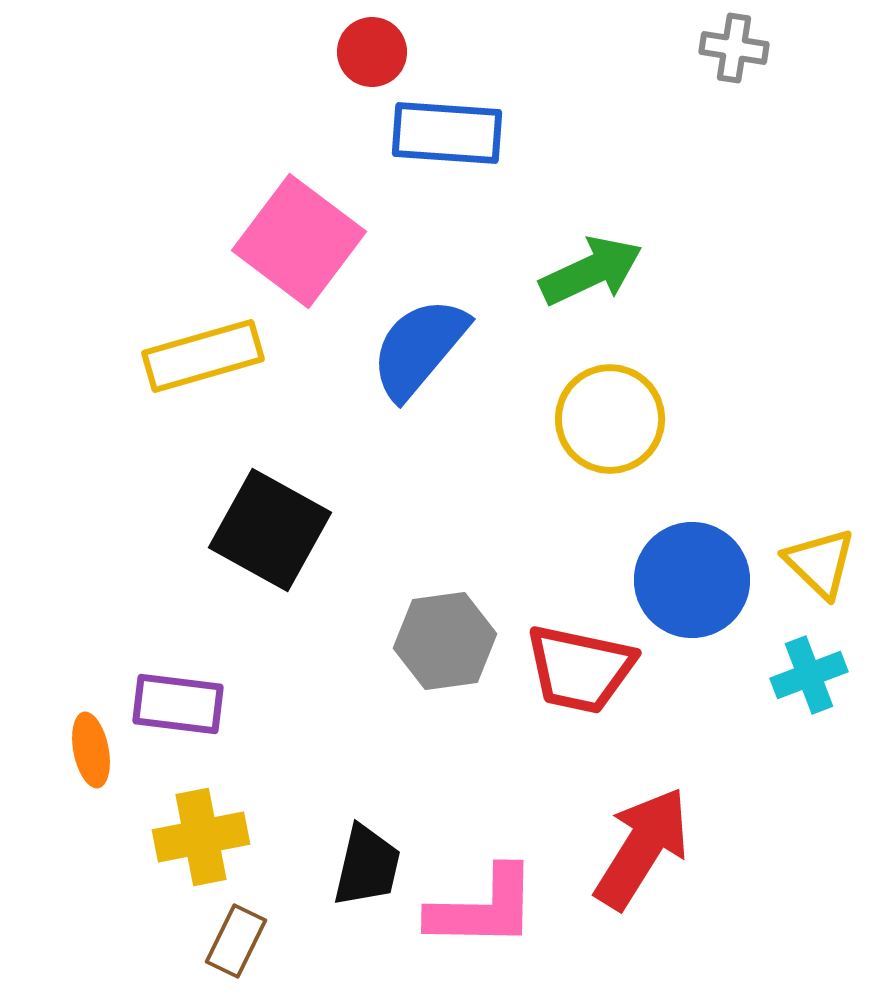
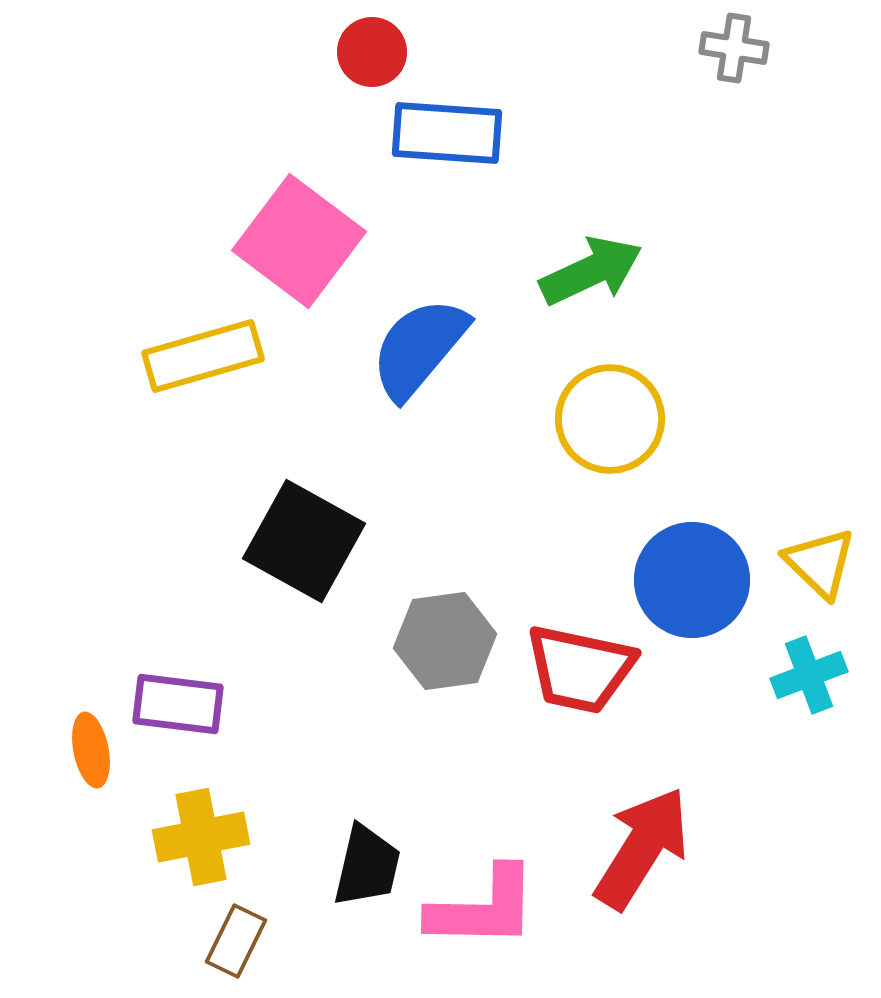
black square: moved 34 px right, 11 px down
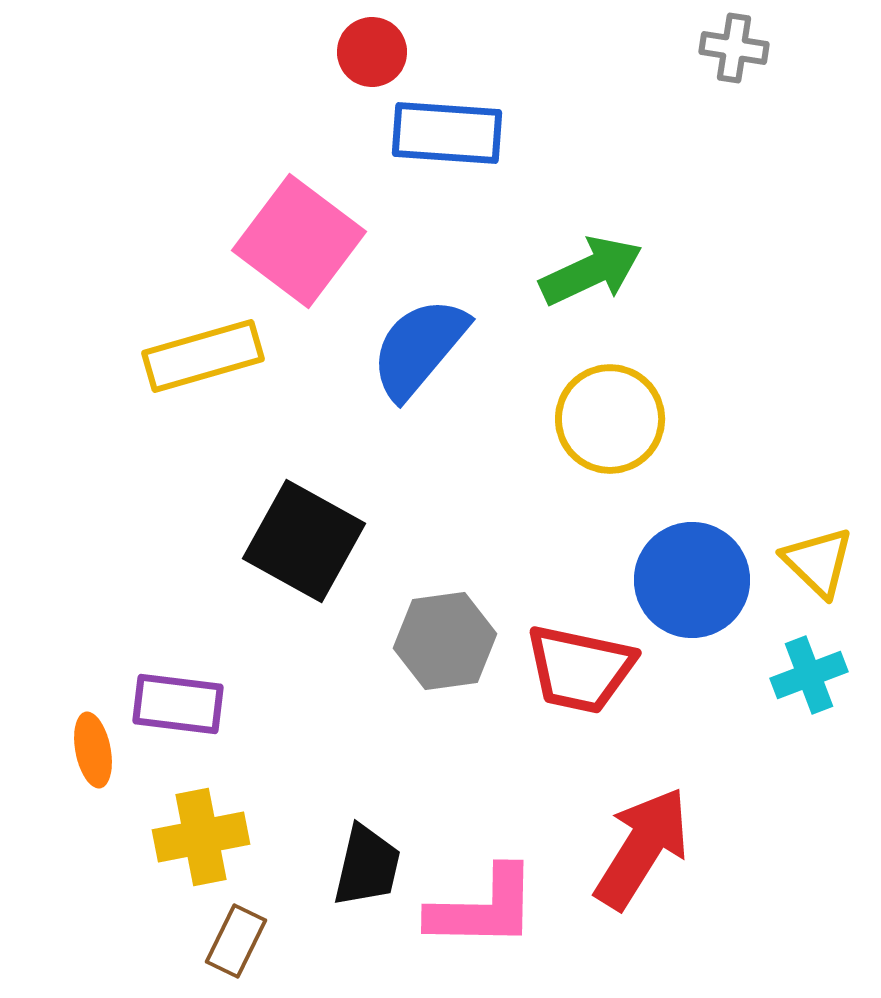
yellow triangle: moved 2 px left, 1 px up
orange ellipse: moved 2 px right
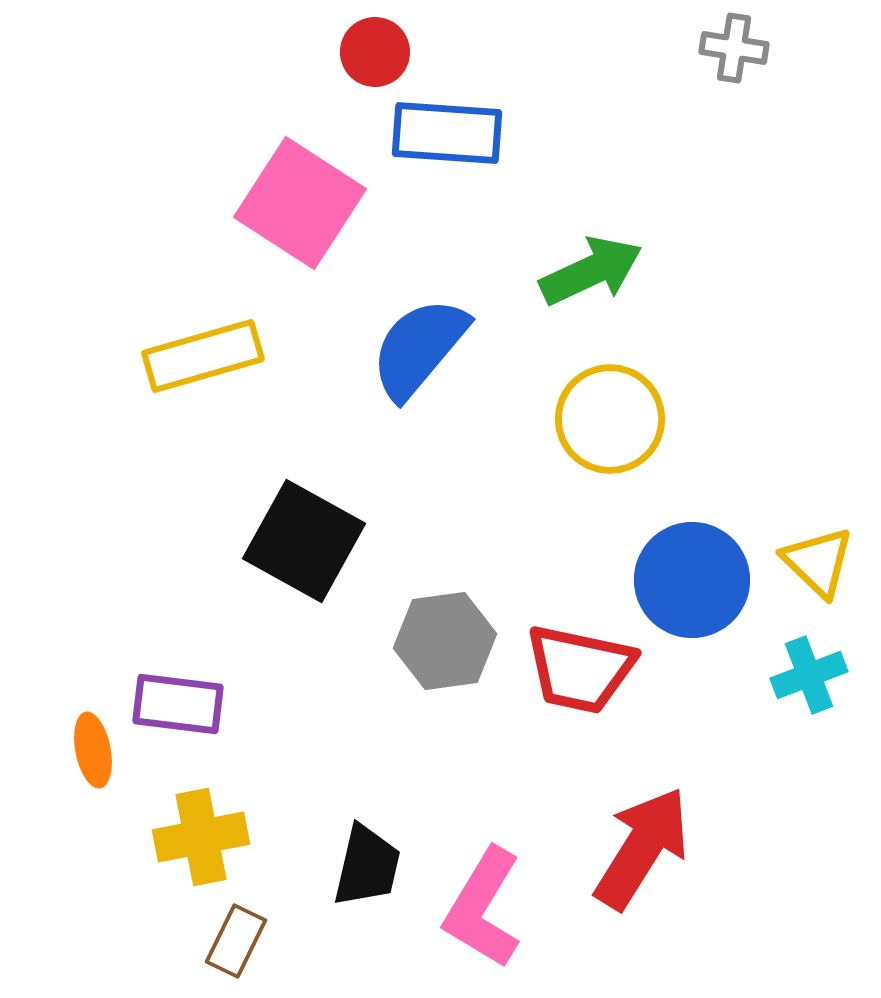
red circle: moved 3 px right
pink square: moved 1 px right, 38 px up; rotated 4 degrees counterclockwise
pink L-shape: rotated 120 degrees clockwise
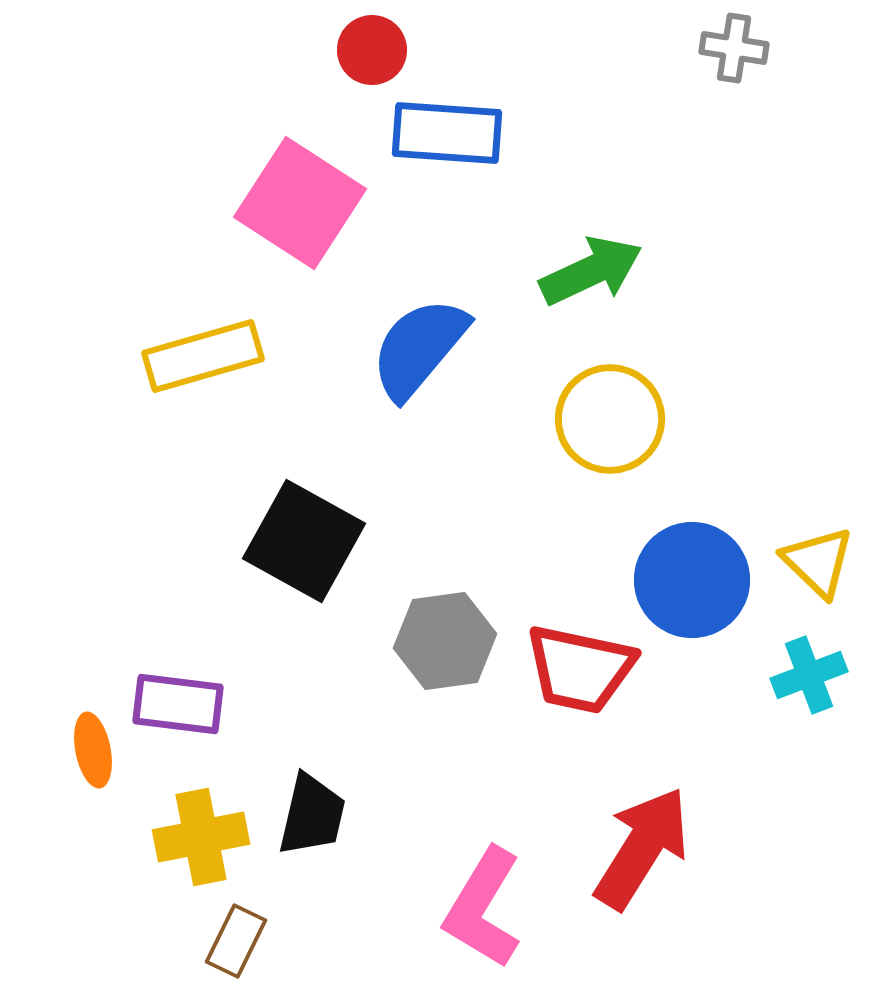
red circle: moved 3 px left, 2 px up
black trapezoid: moved 55 px left, 51 px up
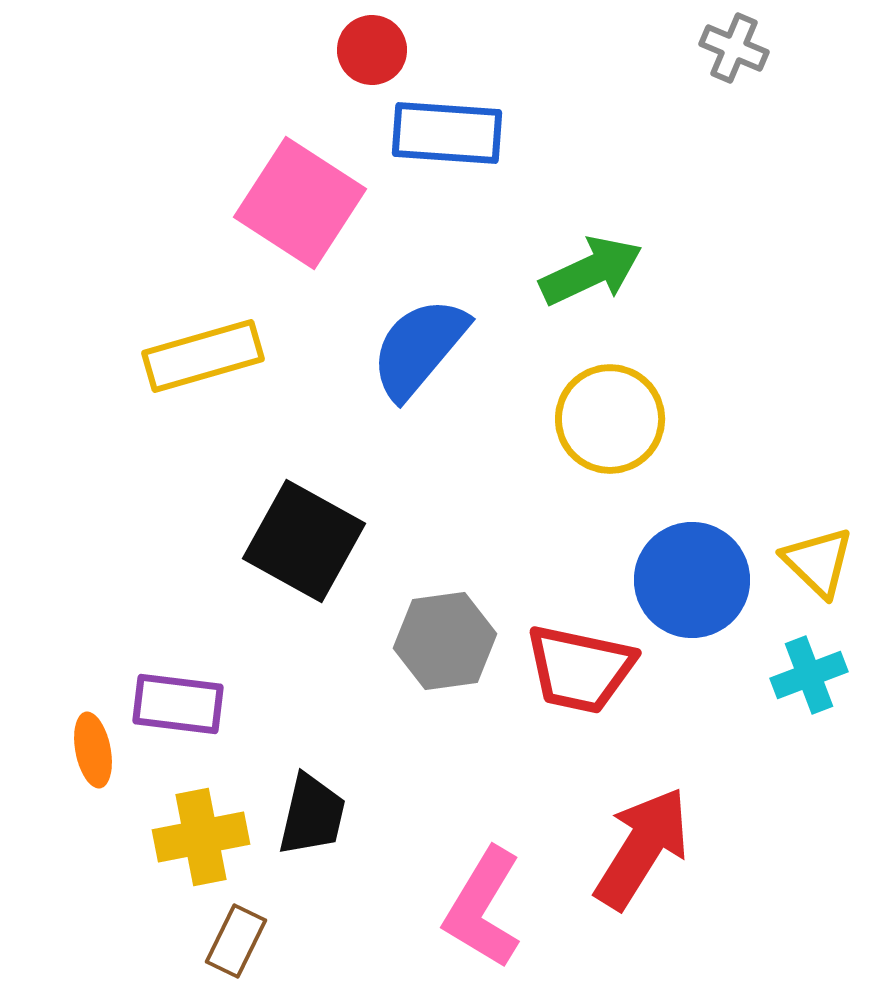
gray cross: rotated 14 degrees clockwise
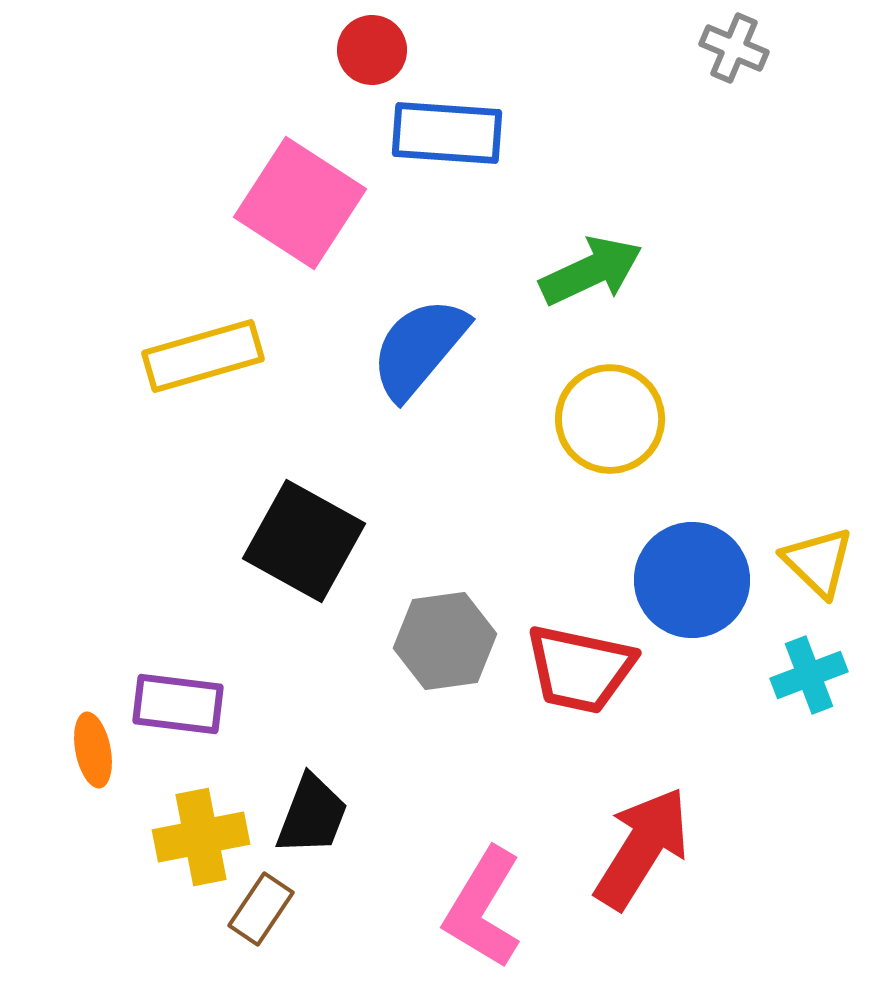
black trapezoid: rotated 8 degrees clockwise
brown rectangle: moved 25 px right, 32 px up; rotated 8 degrees clockwise
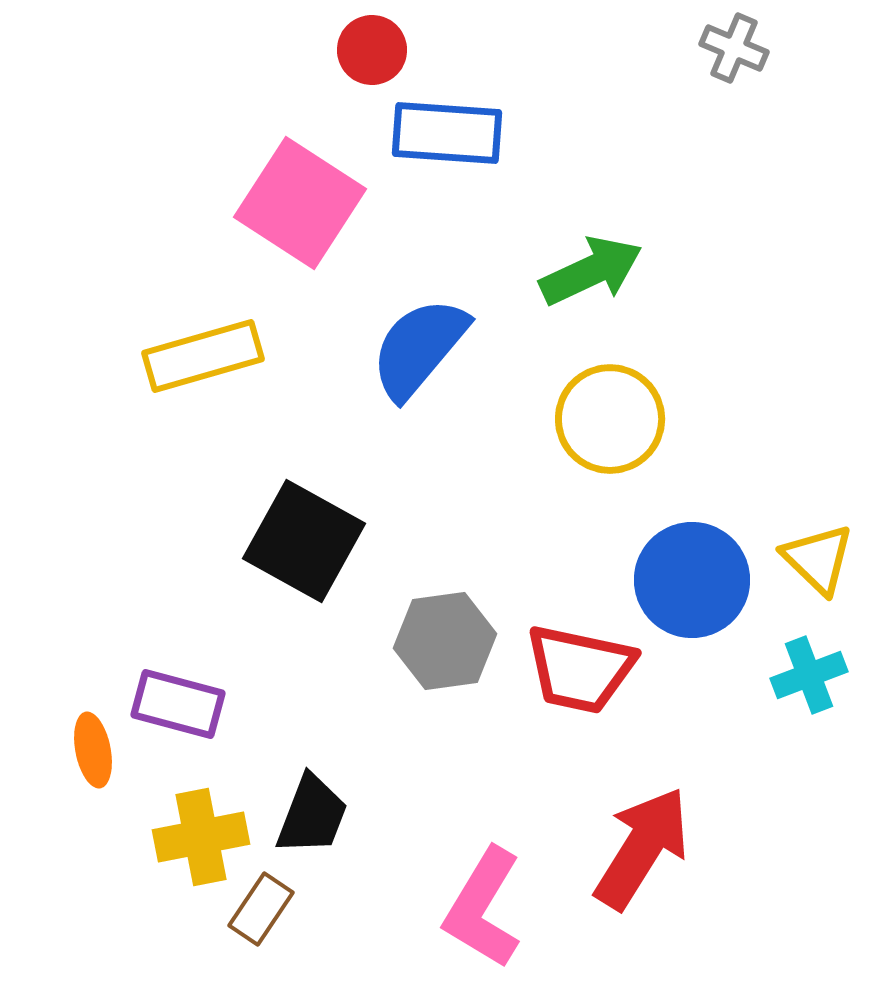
yellow triangle: moved 3 px up
purple rectangle: rotated 8 degrees clockwise
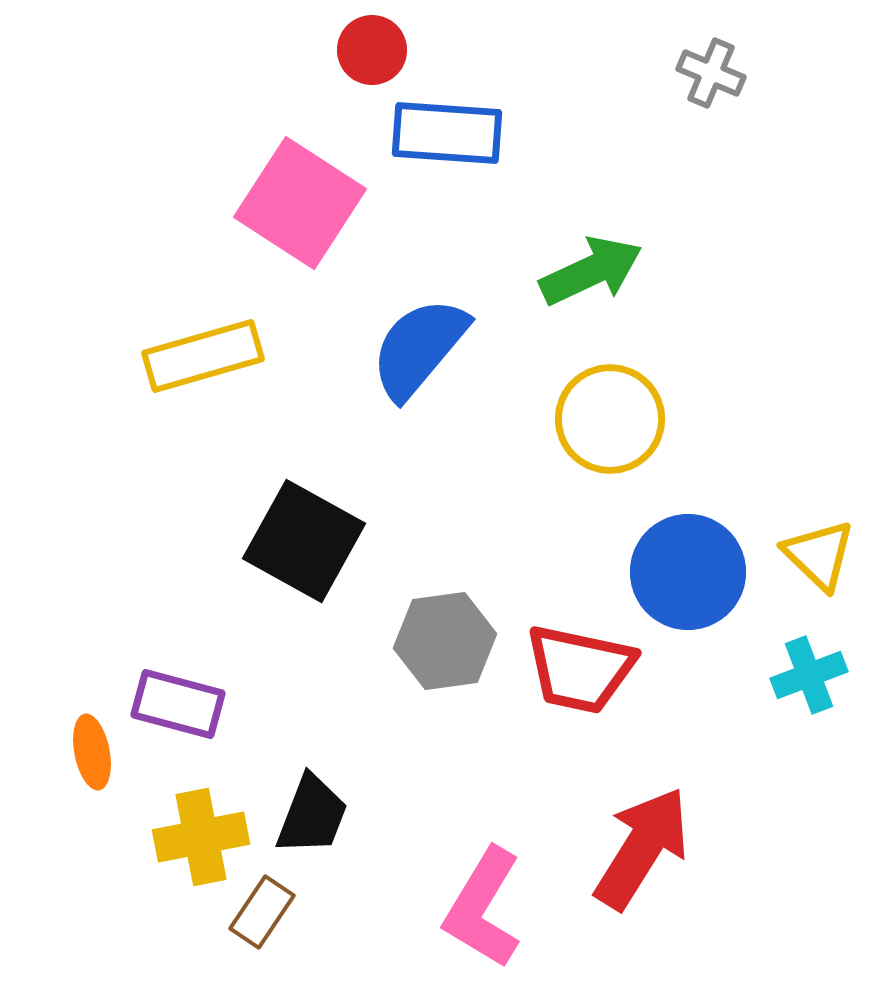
gray cross: moved 23 px left, 25 px down
yellow triangle: moved 1 px right, 4 px up
blue circle: moved 4 px left, 8 px up
orange ellipse: moved 1 px left, 2 px down
brown rectangle: moved 1 px right, 3 px down
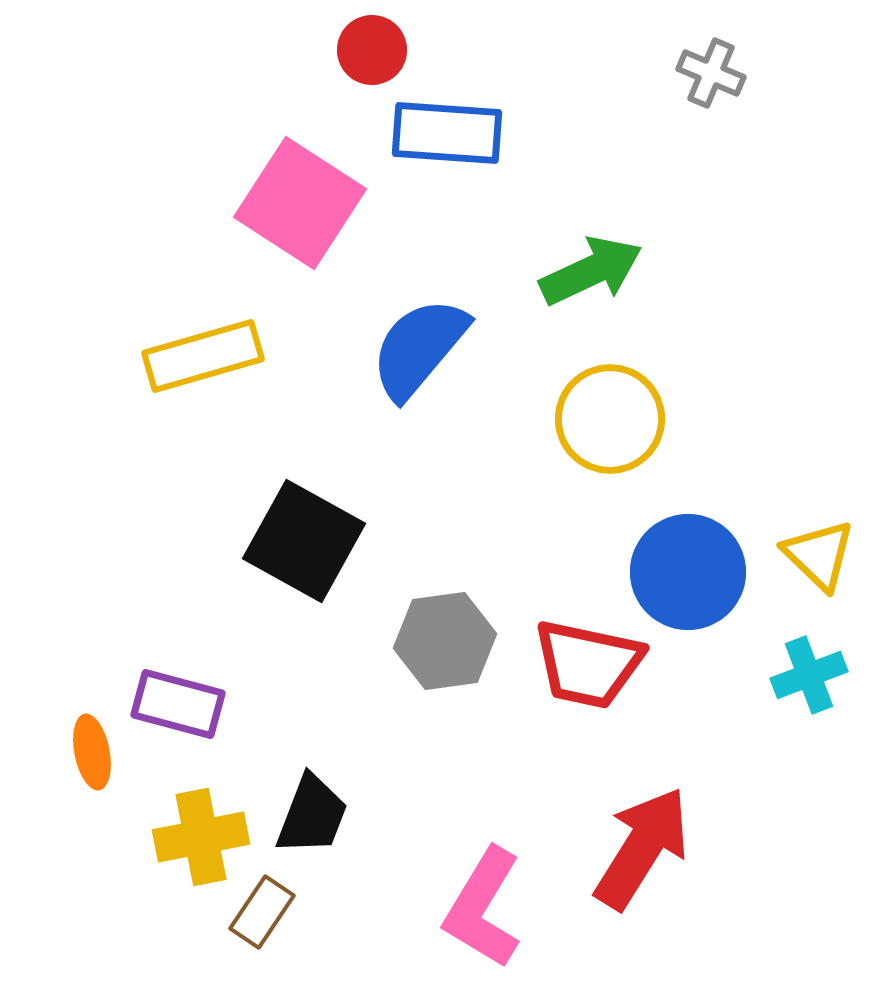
red trapezoid: moved 8 px right, 5 px up
